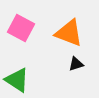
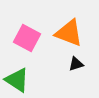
pink square: moved 6 px right, 10 px down
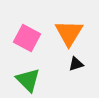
orange triangle: rotated 40 degrees clockwise
green triangle: moved 11 px right; rotated 12 degrees clockwise
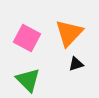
orange triangle: rotated 12 degrees clockwise
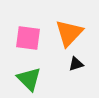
pink square: moved 1 px right; rotated 20 degrees counterclockwise
green triangle: moved 1 px right, 1 px up
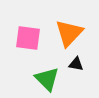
black triangle: rotated 28 degrees clockwise
green triangle: moved 18 px right
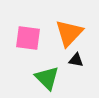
black triangle: moved 4 px up
green triangle: moved 1 px up
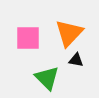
pink square: rotated 8 degrees counterclockwise
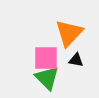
pink square: moved 18 px right, 20 px down
